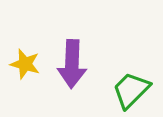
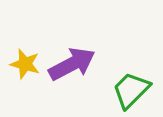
purple arrow: rotated 120 degrees counterclockwise
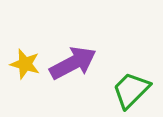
purple arrow: moved 1 px right, 1 px up
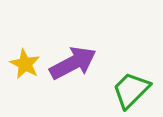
yellow star: rotated 12 degrees clockwise
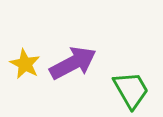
green trapezoid: rotated 105 degrees clockwise
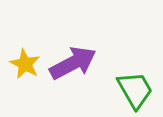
green trapezoid: moved 4 px right
